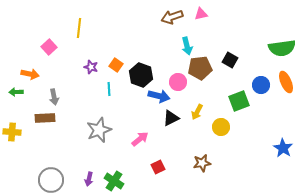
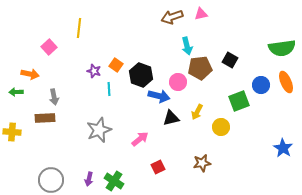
purple star: moved 3 px right, 4 px down
black triangle: rotated 12 degrees clockwise
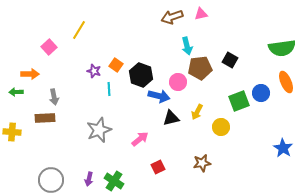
yellow line: moved 2 px down; rotated 24 degrees clockwise
orange arrow: rotated 12 degrees counterclockwise
blue circle: moved 8 px down
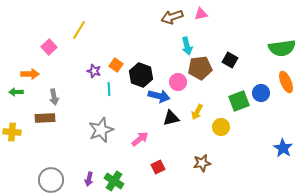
gray star: moved 2 px right
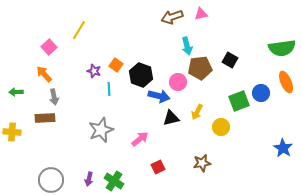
orange arrow: moved 14 px right; rotated 132 degrees counterclockwise
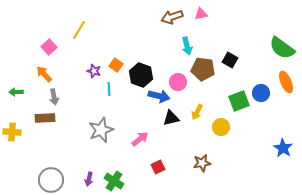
green semicircle: rotated 44 degrees clockwise
brown pentagon: moved 3 px right, 1 px down; rotated 15 degrees clockwise
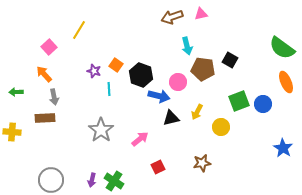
blue circle: moved 2 px right, 11 px down
gray star: rotated 15 degrees counterclockwise
purple arrow: moved 3 px right, 1 px down
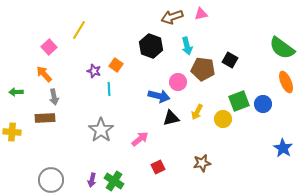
black hexagon: moved 10 px right, 29 px up
yellow circle: moved 2 px right, 8 px up
